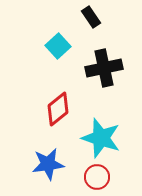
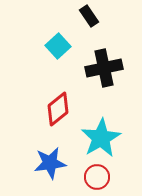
black rectangle: moved 2 px left, 1 px up
cyan star: rotated 24 degrees clockwise
blue star: moved 2 px right, 1 px up
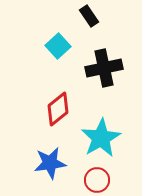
red circle: moved 3 px down
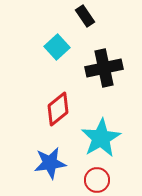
black rectangle: moved 4 px left
cyan square: moved 1 px left, 1 px down
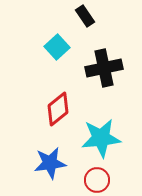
cyan star: rotated 24 degrees clockwise
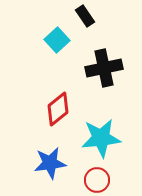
cyan square: moved 7 px up
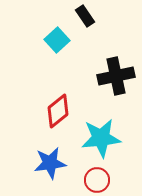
black cross: moved 12 px right, 8 px down
red diamond: moved 2 px down
